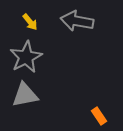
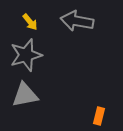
gray star: moved 2 px up; rotated 12 degrees clockwise
orange rectangle: rotated 48 degrees clockwise
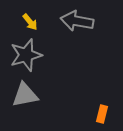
orange rectangle: moved 3 px right, 2 px up
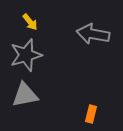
gray arrow: moved 16 px right, 13 px down
orange rectangle: moved 11 px left
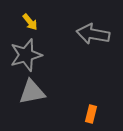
gray triangle: moved 7 px right, 3 px up
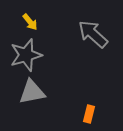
gray arrow: rotated 32 degrees clockwise
orange rectangle: moved 2 px left
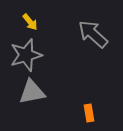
orange rectangle: moved 1 px up; rotated 24 degrees counterclockwise
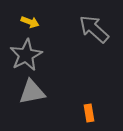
yellow arrow: rotated 30 degrees counterclockwise
gray arrow: moved 1 px right, 5 px up
gray star: rotated 12 degrees counterclockwise
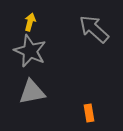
yellow arrow: rotated 96 degrees counterclockwise
gray star: moved 4 px right, 4 px up; rotated 20 degrees counterclockwise
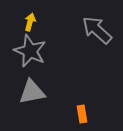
gray arrow: moved 3 px right, 1 px down
orange rectangle: moved 7 px left, 1 px down
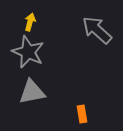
gray star: moved 2 px left, 1 px down
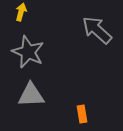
yellow arrow: moved 9 px left, 10 px up
gray triangle: moved 1 px left, 3 px down; rotated 8 degrees clockwise
